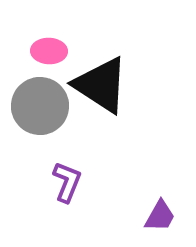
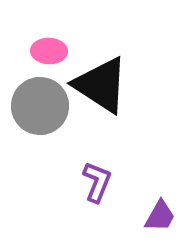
purple L-shape: moved 30 px right
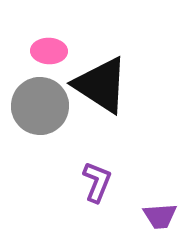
purple trapezoid: rotated 57 degrees clockwise
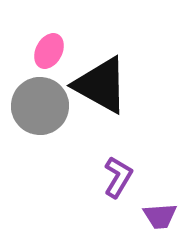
pink ellipse: rotated 64 degrees counterclockwise
black triangle: rotated 4 degrees counterclockwise
purple L-shape: moved 21 px right, 5 px up; rotated 9 degrees clockwise
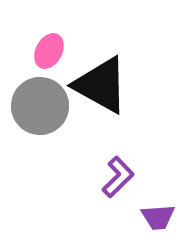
purple L-shape: rotated 15 degrees clockwise
purple trapezoid: moved 2 px left, 1 px down
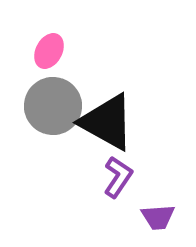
black triangle: moved 6 px right, 37 px down
gray circle: moved 13 px right
purple L-shape: rotated 12 degrees counterclockwise
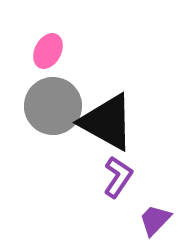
pink ellipse: moved 1 px left
purple trapezoid: moved 3 px left, 3 px down; rotated 138 degrees clockwise
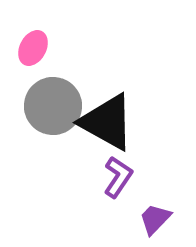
pink ellipse: moved 15 px left, 3 px up
purple trapezoid: moved 1 px up
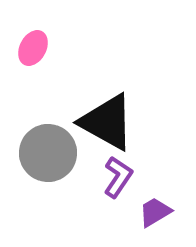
gray circle: moved 5 px left, 47 px down
purple trapezoid: moved 7 px up; rotated 15 degrees clockwise
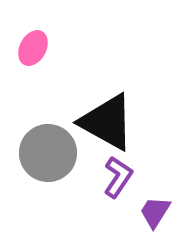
purple trapezoid: rotated 27 degrees counterclockwise
